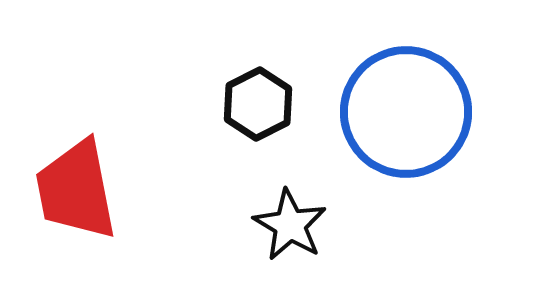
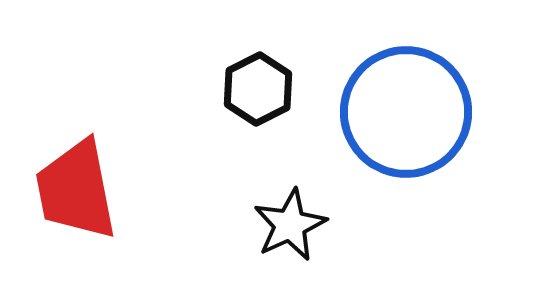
black hexagon: moved 15 px up
black star: rotated 16 degrees clockwise
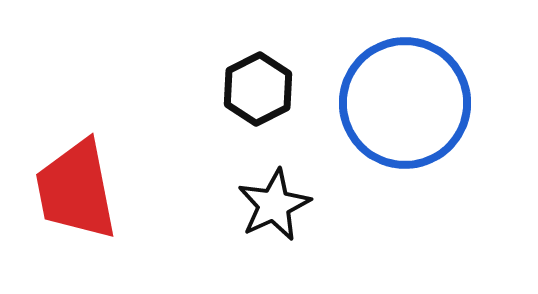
blue circle: moved 1 px left, 9 px up
black star: moved 16 px left, 20 px up
